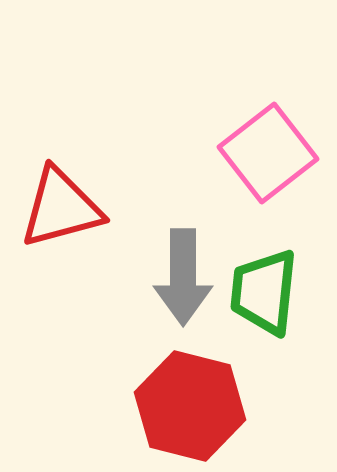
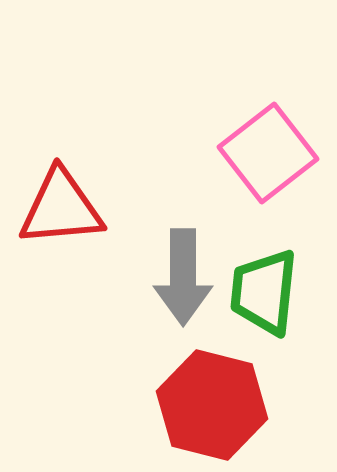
red triangle: rotated 10 degrees clockwise
red hexagon: moved 22 px right, 1 px up
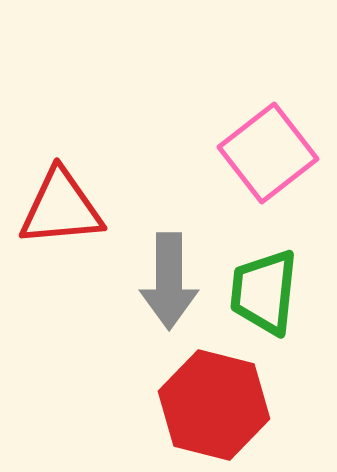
gray arrow: moved 14 px left, 4 px down
red hexagon: moved 2 px right
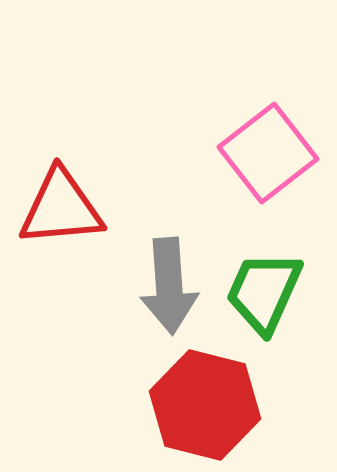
gray arrow: moved 5 px down; rotated 4 degrees counterclockwise
green trapezoid: rotated 18 degrees clockwise
red hexagon: moved 9 px left
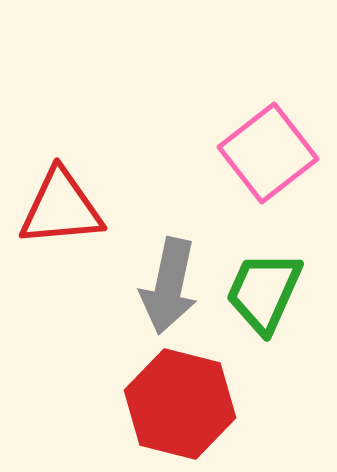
gray arrow: rotated 16 degrees clockwise
red hexagon: moved 25 px left, 1 px up
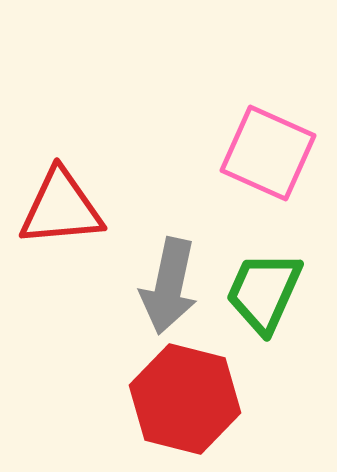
pink square: rotated 28 degrees counterclockwise
red hexagon: moved 5 px right, 5 px up
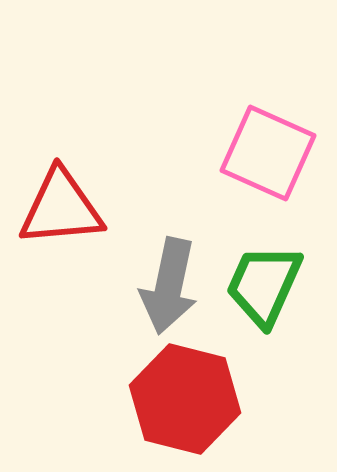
green trapezoid: moved 7 px up
